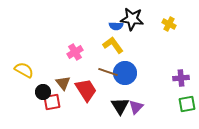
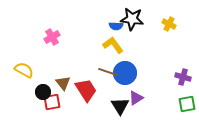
pink cross: moved 23 px left, 15 px up
purple cross: moved 2 px right, 1 px up; rotated 21 degrees clockwise
purple triangle: moved 9 px up; rotated 14 degrees clockwise
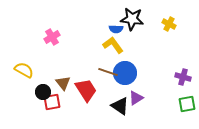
blue semicircle: moved 3 px down
black triangle: rotated 24 degrees counterclockwise
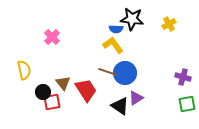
yellow cross: rotated 32 degrees clockwise
pink cross: rotated 14 degrees counterclockwise
yellow semicircle: rotated 48 degrees clockwise
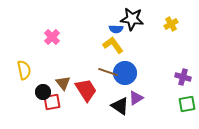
yellow cross: moved 2 px right
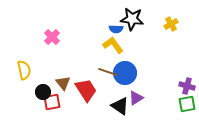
purple cross: moved 4 px right, 9 px down
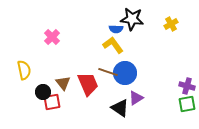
red trapezoid: moved 2 px right, 6 px up; rotated 10 degrees clockwise
black triangle: moved 2 px down
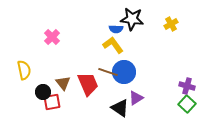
blue circle: moved 1 px left, 1 px up
green square: rotated 36 degrees counterclockwise
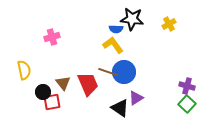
yellow cross: moved 2 px left
pink cross: rotated 28 degrees clockwise
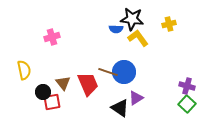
yellow cross: rotated 16 degrees clockwise
yellow L-shape: moved 25 px right, 7 px up
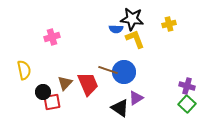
yellow L-shape: moved 3 px left, 1 px down; rotated 15 degrees clockwise
brown line: moved 2 px up
brown triangle: moved 2 px right; rotated 21 degrees clockwise
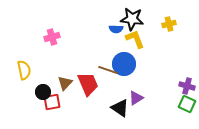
blue circle: moved 8 px up
green square: rotated 18 degrees counterclockwise
